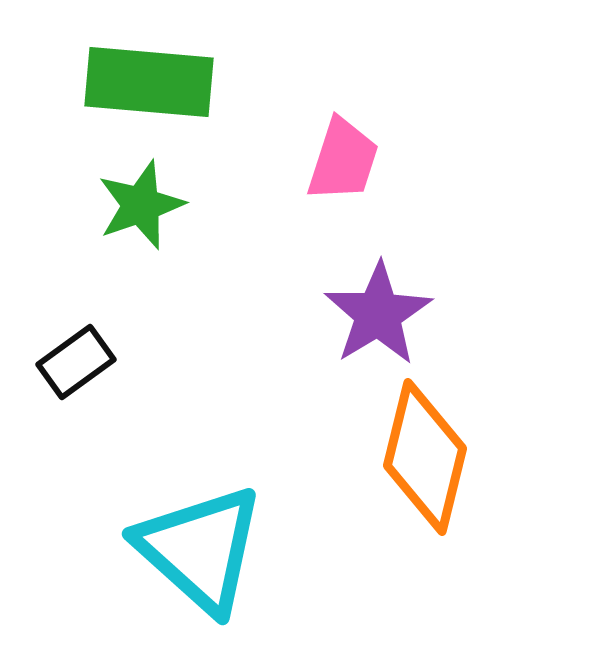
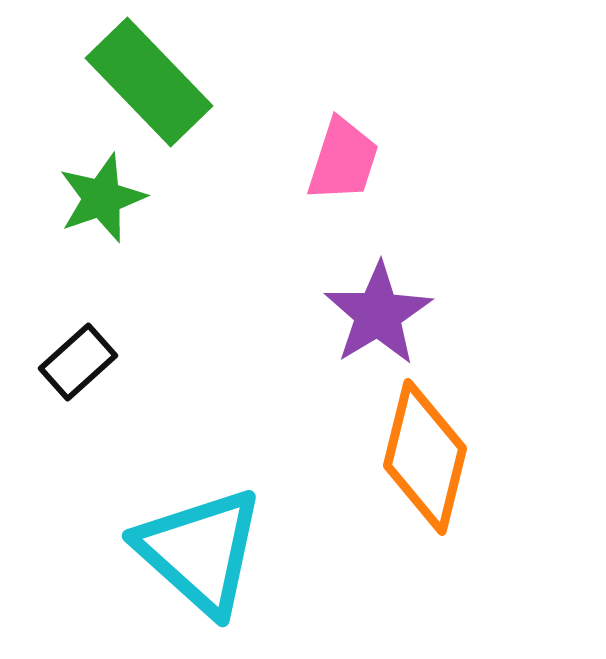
green rectangle: rotated 41 degrees clockwise
green star: moved 39 px left, 7 px up
black rectangle: moved 2 px right; rotated 6 degrees counterclockwise
cyan triangle: moved 2 px down
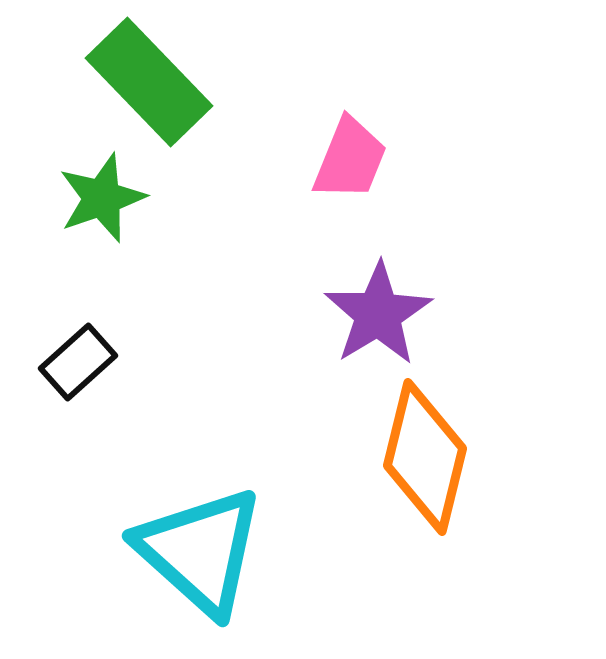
pink trapezoid: moved 7 px right, 1 px up; rotated 4 degrees clockwise
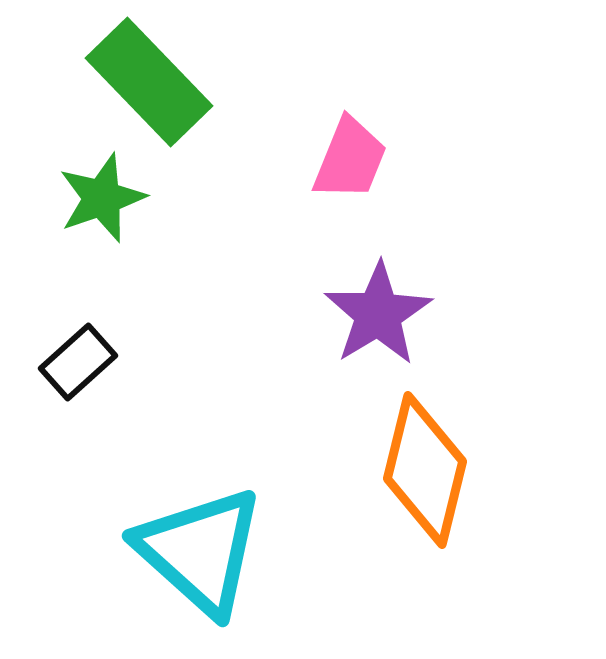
orange diamond: moved 13 px down
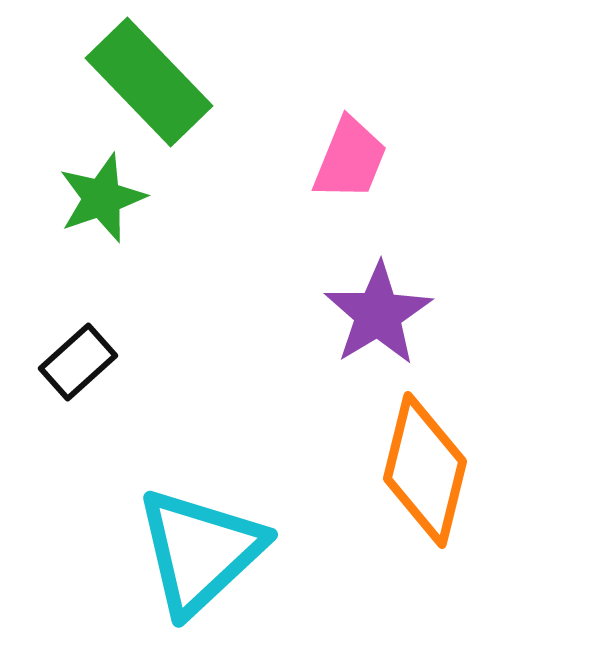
cyan triangle: rotated 35 degrees clockwise
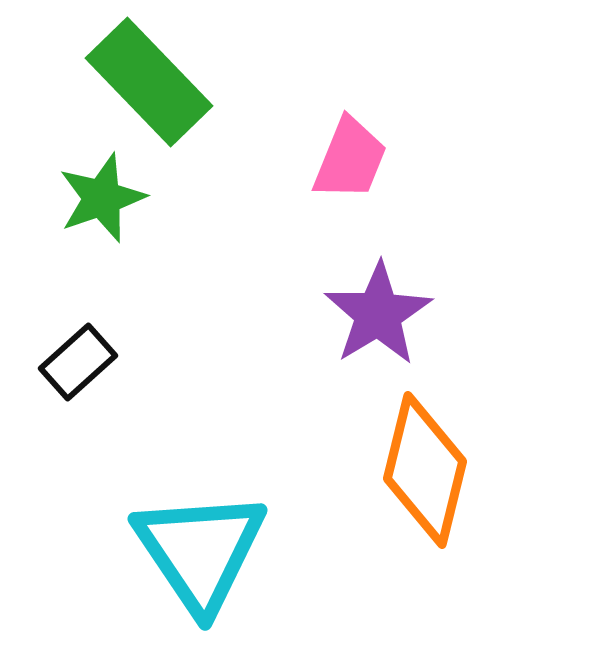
cyan triangle: rotated 21 degrees counterclockwise
